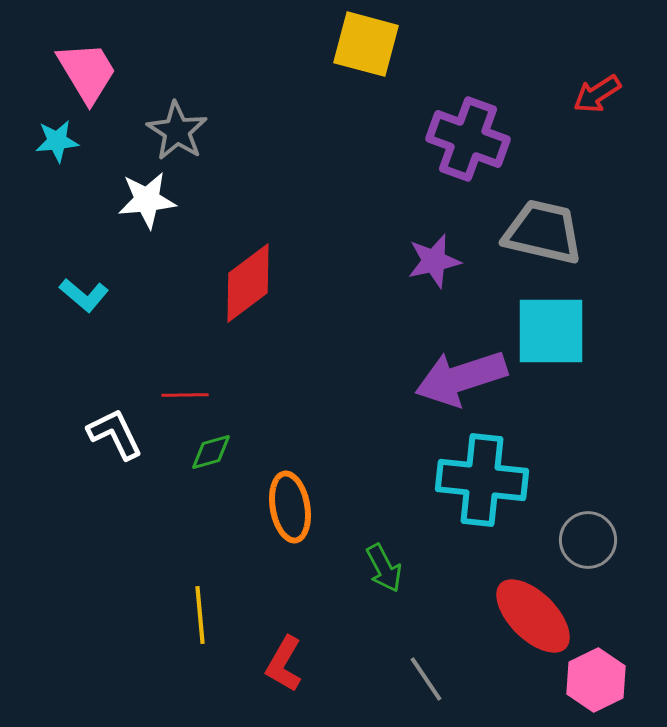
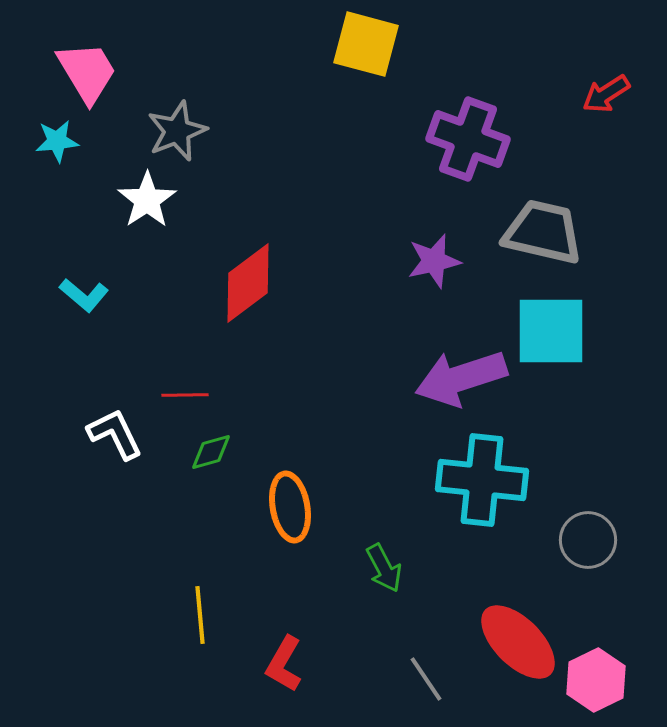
red arrow: moved 9 px right
gray star: rotated 18 degrees clockwise
white star: rotated 28 degrees counterclockwise
red ellipse: moved 15 px left, 26 px down
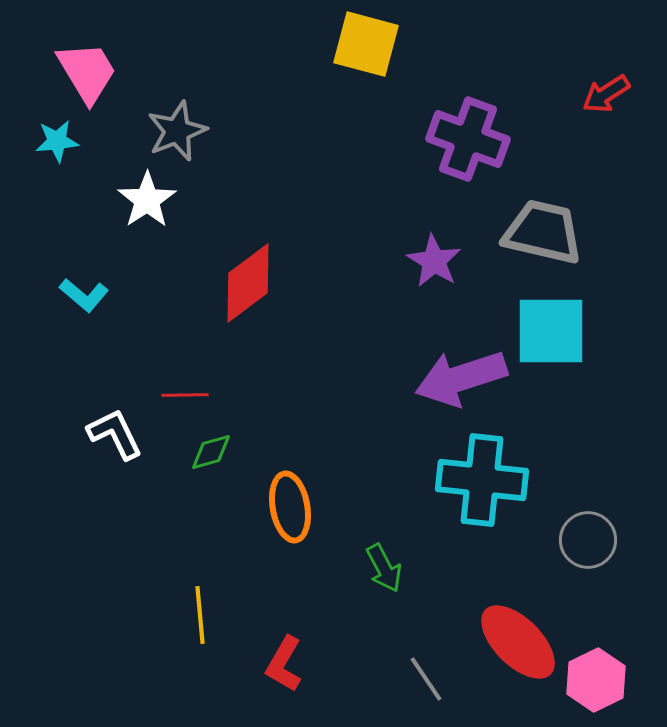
purple star: rotated 28 degrees counterclockwise
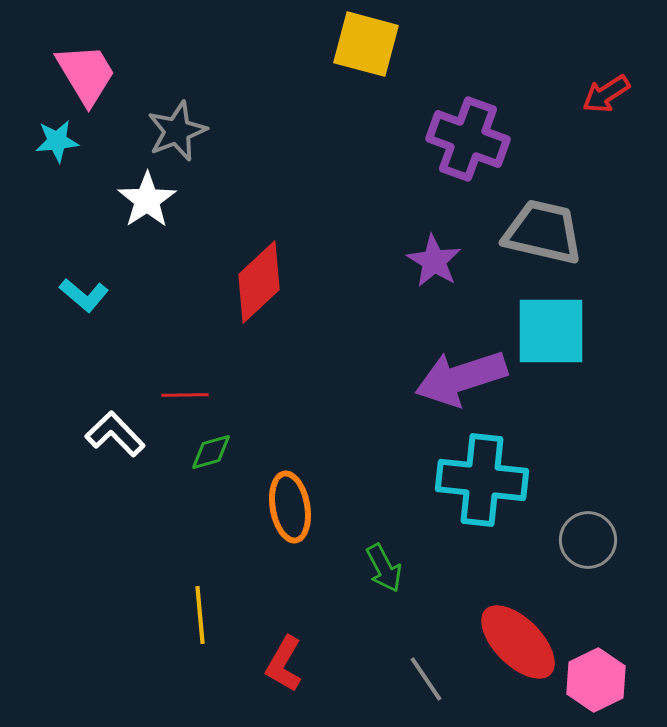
pink trapezoid: moved 1 px left, 2 px down
red diamond: moved 11 px right, 1 px up; rotated 6 degrees counterclockwise
white L-shape: rotated 18 degrees counterclockwise
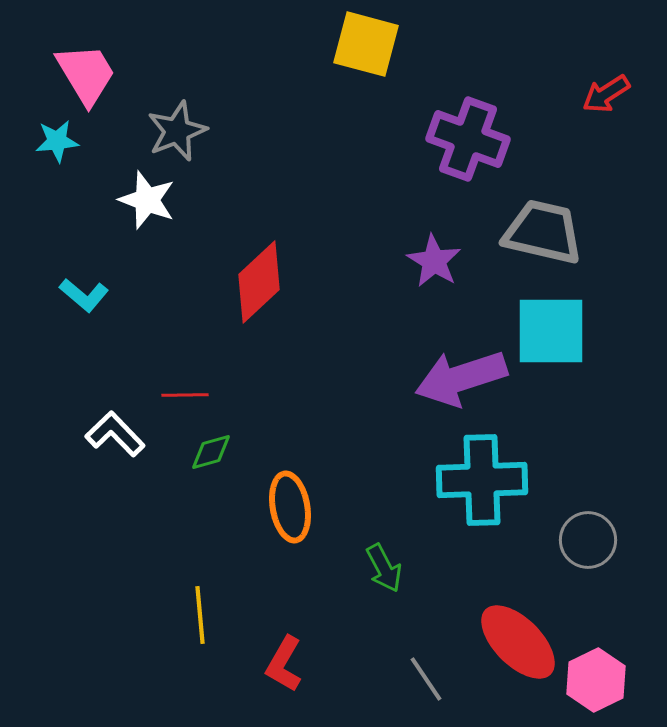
white star: rotated 18 degrees counterclockwise
cyan cross: rotated 8 degrees counterclockwise
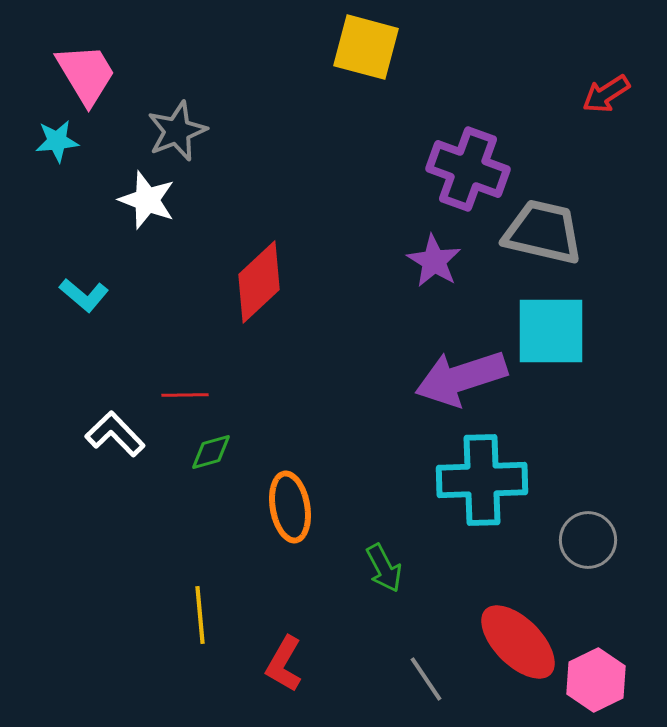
yellow square: moved 3 px down
purple cross: moved 30 px down
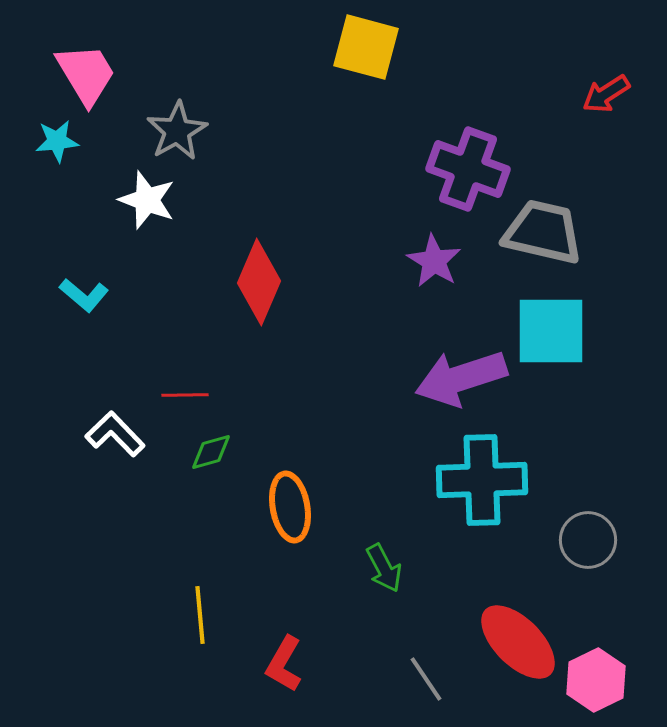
gray star: rotated 8 degrees counterclockwise
red diamond: rotated 24 degrees counterclockwise
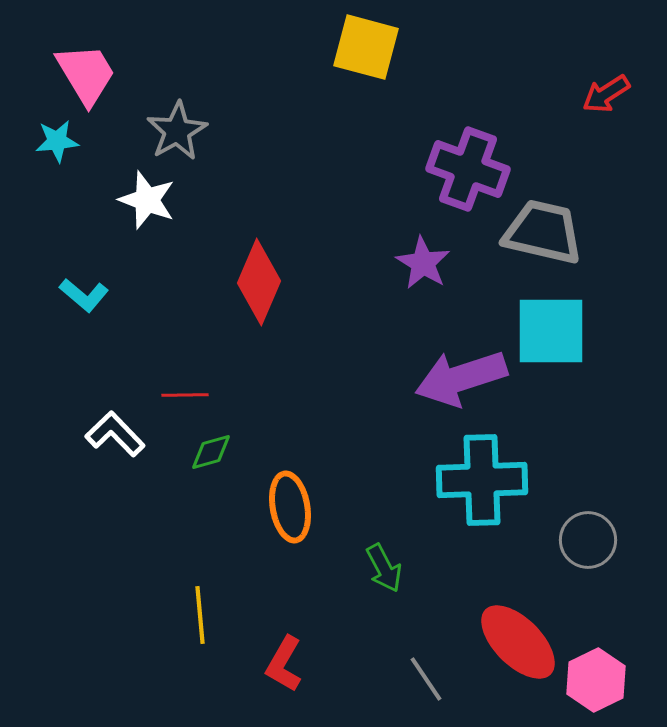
purple star: moved 11 px left, 2 px down
